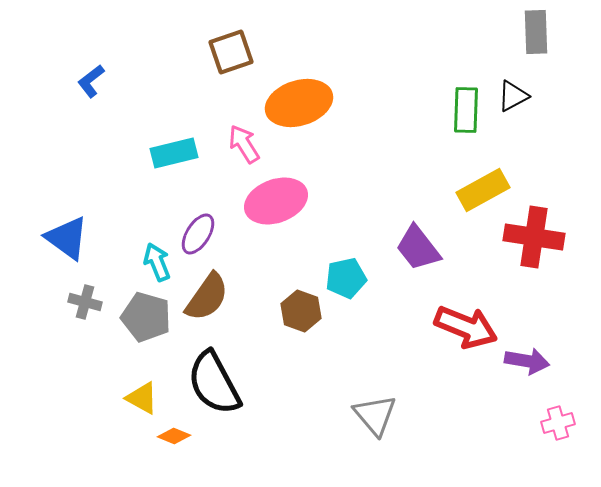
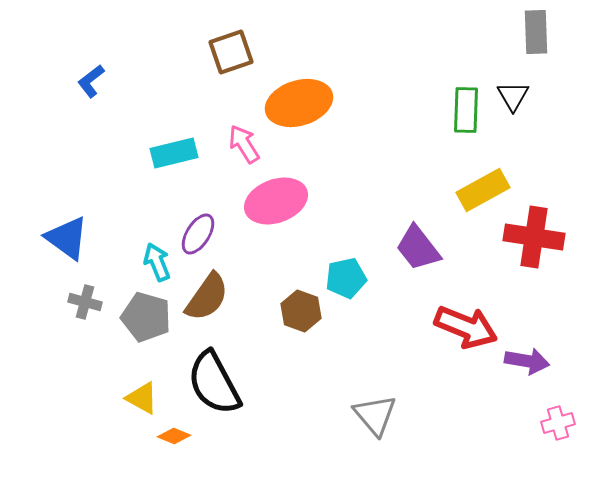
black triangle: rotated 32 degrees counterclockwise
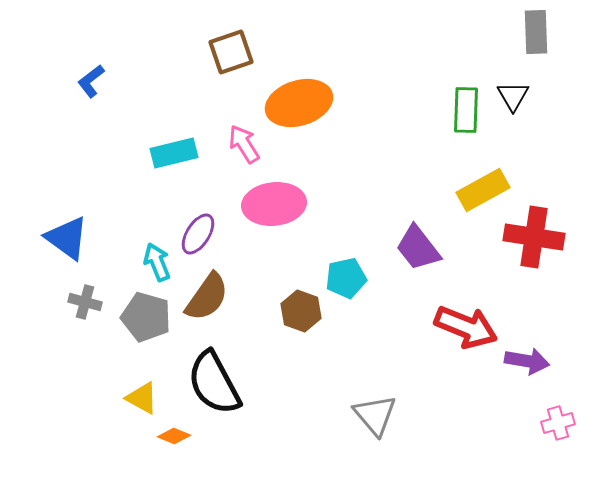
pink ellipse: moved 2 px left, 3 px down; rotated 14 degrees clockwise
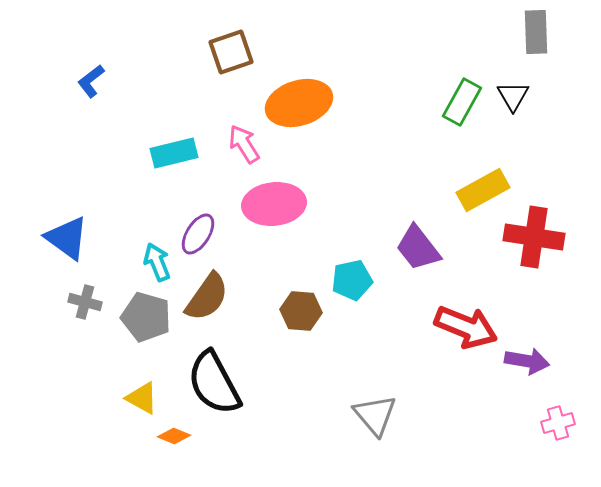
green rectangle: moved 4 px left, 8 px up; rotated 27 degrees clockwise
cyan pentagon: moved 6 px right, 2 px down
brown hexagon: rotated 15 degrees counterclockwise
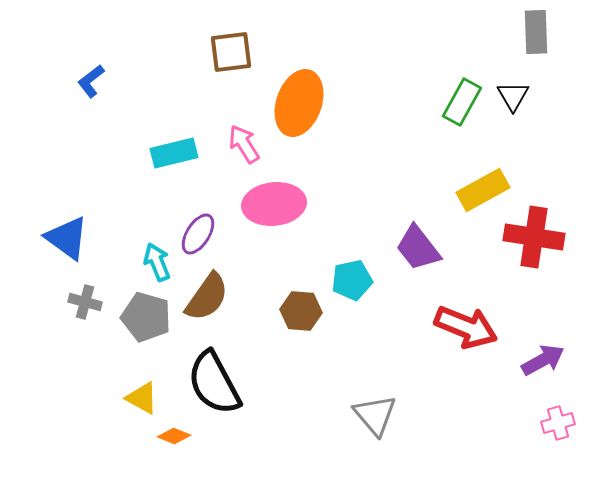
brown square: rotated 12 degrees clockwise
orange ellipse: rotated 54 degrees counterclockwise
purple arrow: moved 16 px right, 1 px up; rotated 39 degrees counterclockwise
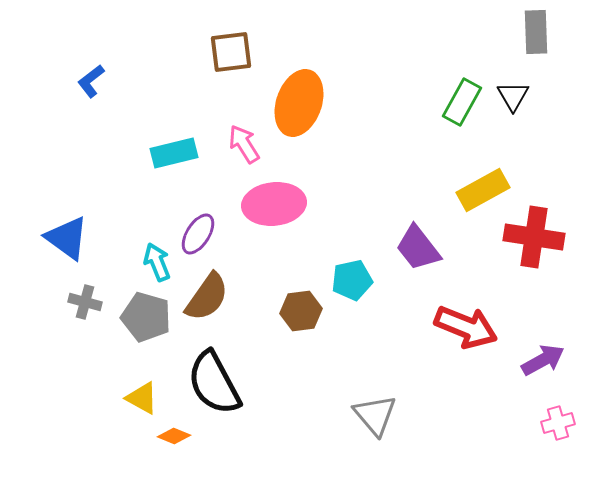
brown hexagon: rotated 12 degrees counterclockwise
